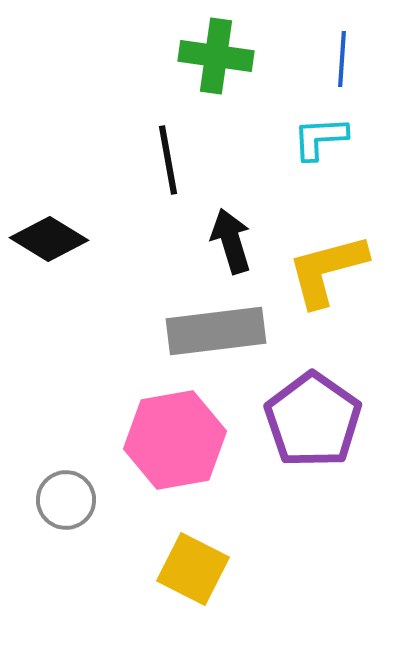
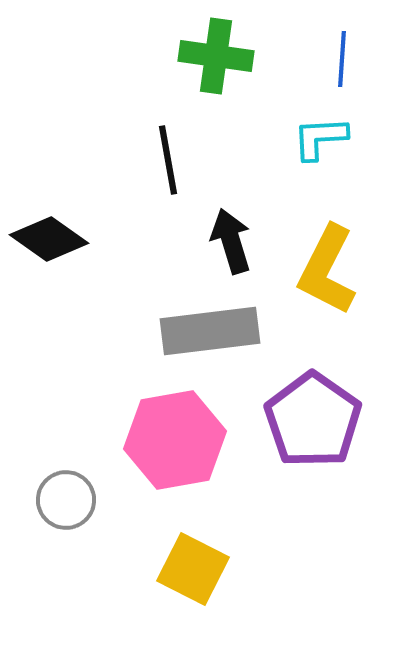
black diamond: rotated 4 degrees clockwise
yellow L-shape: rotated 48 degrees counterclockwise
gray rectangle: moved 6 px left
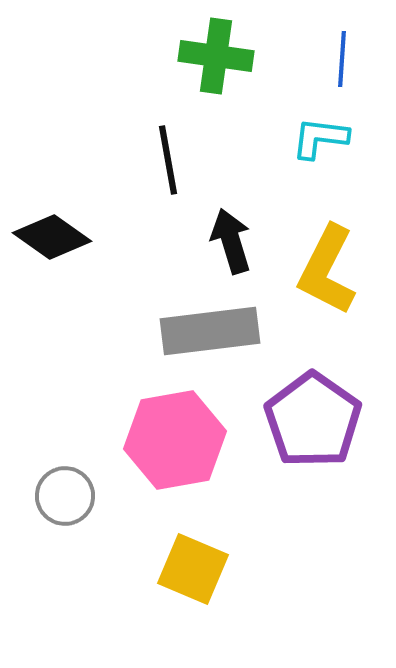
cyan L-shape: rotated 10 degrees clockwise
black diamond: moved 3 px right, 2 px up
gray circle: moved 1 px left, 4 px up
yellow square: rotated 4 degrees counterclockwise
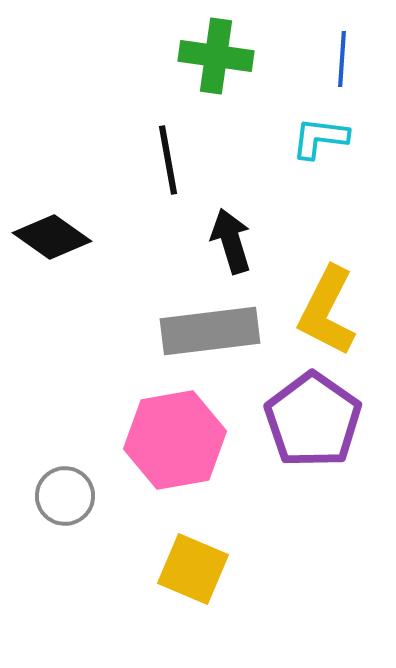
yellow L-shape: moved 41 px down
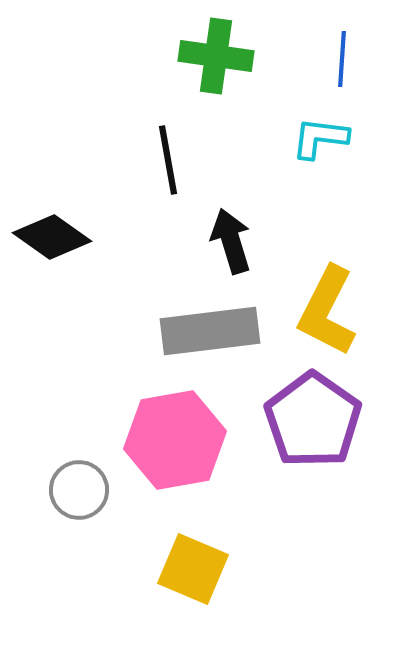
gray circle: moved 14 px right, 6 px up
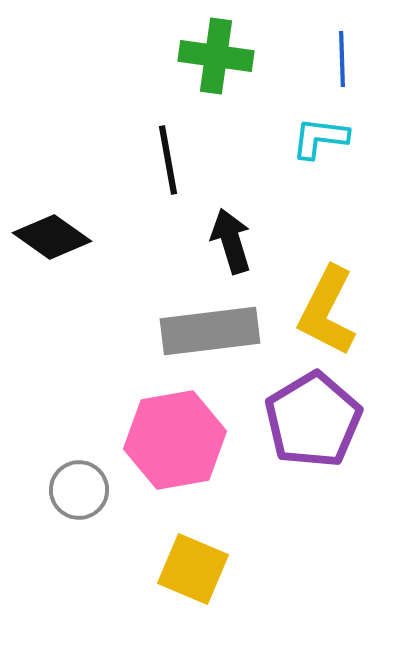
blue line: rotated 6 degrees counterclockwise
purple pentagon: rotated 6 degrees clockwise
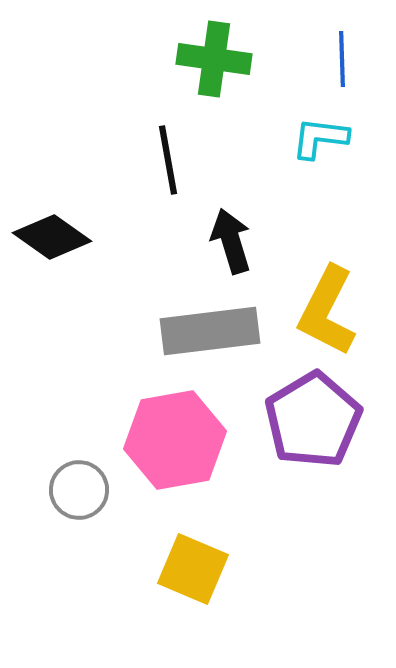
green cross: moved 2 px left, 3 px down
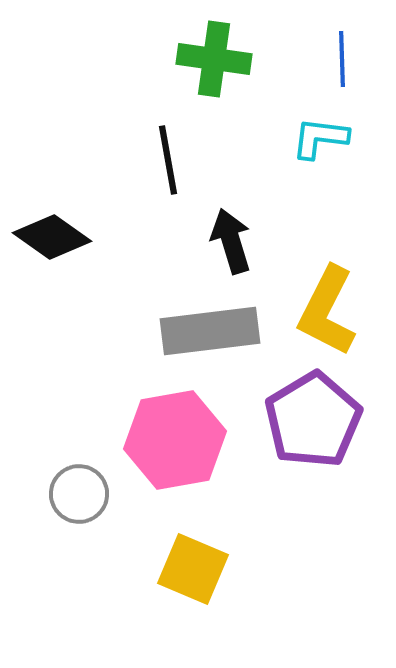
gray circle: moved 4 px down
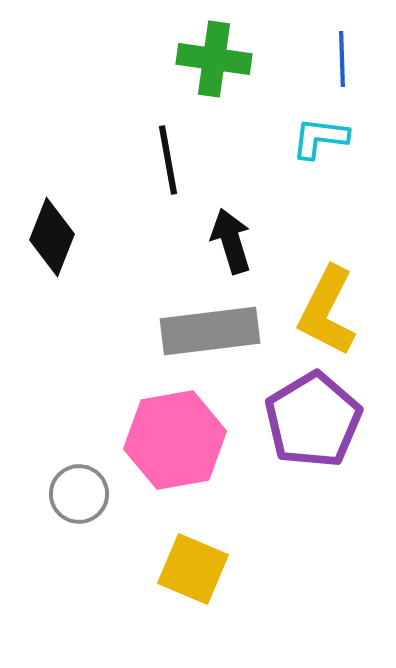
black diamond: rotated 76 degrees clockwise
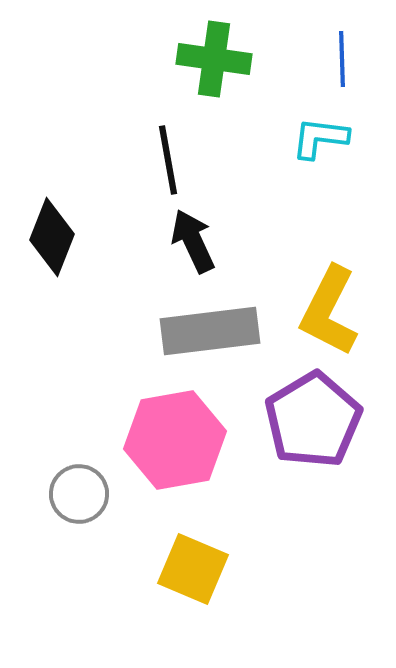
black arrow: moved 38 px left; rotated 8 degrees counterclockwise
yellow L-shape: moved 2 px right
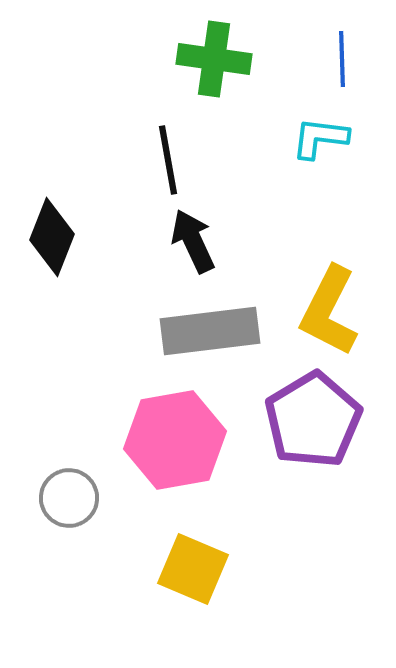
gray circle: moved 10 px left, 4 px down
